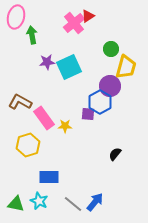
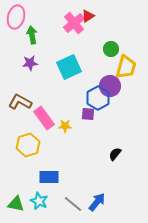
purple star: moved 17 px left, 1 px down
blue hexagon: moved 2 px left, 4 px up
blue arrow: moved 2 px right
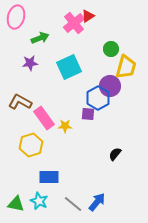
green arrow: moved 8 px right, 3 px down; rotated 78 degrees clockwise
yellow hexagon: moved 3 px right
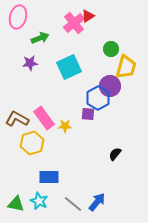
pink ellipse: moved 2 px right
brown L-shape: moved 3 px left, 17 px down
yellow hexagon: moved 1 px right, 2 px up
